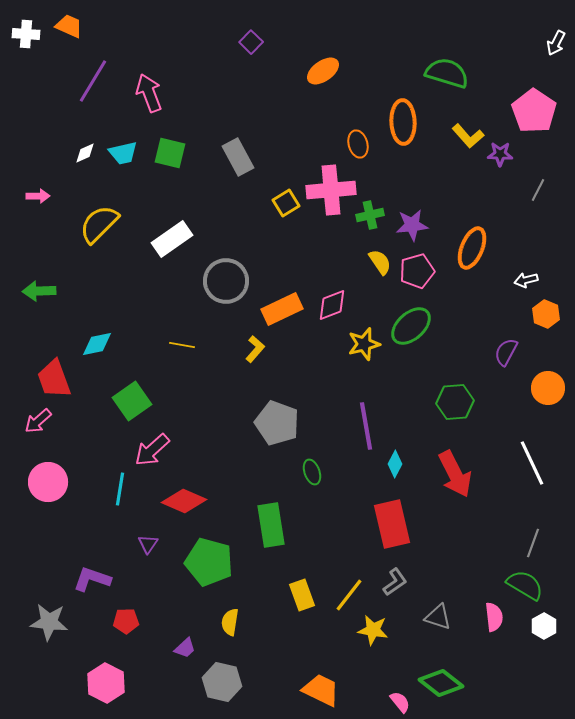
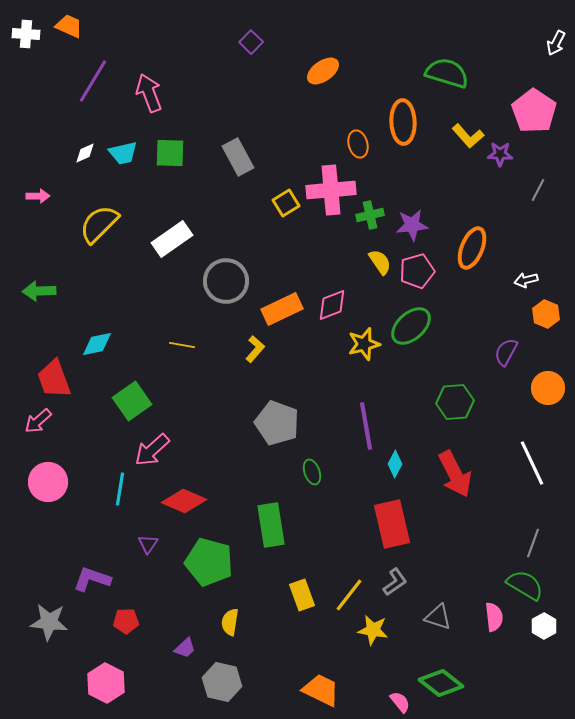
green square at (170, 153): rotated 12 degrees counterclockwise
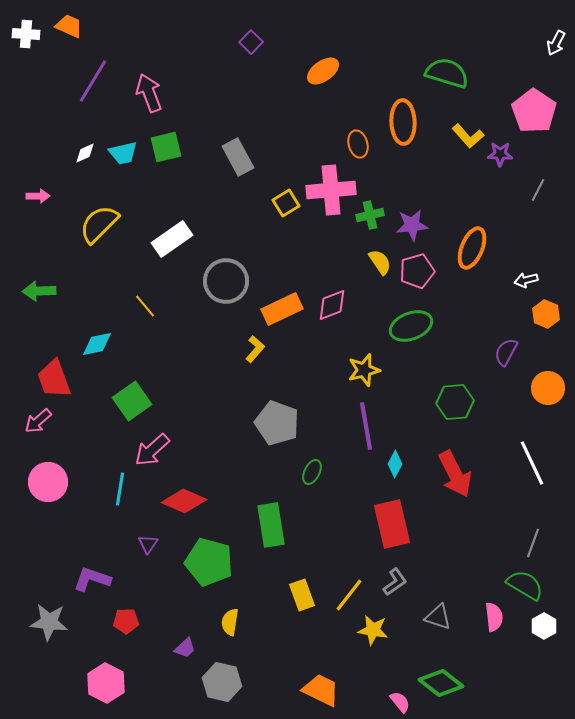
green square at (170, 153): moved 4 px left, 6 px up; rotated 16 degrees counterclockwise
green ellipse at (411, 326): rotated 21 degrees clockwise
yellow star at (364, 344): moved 26 px down
yellow line at (182, 345): moved 37 px left, 39 px up; rotated 40 degrees clockwise
green ellipse at (312, 472): rotated 45 degrees clockwise
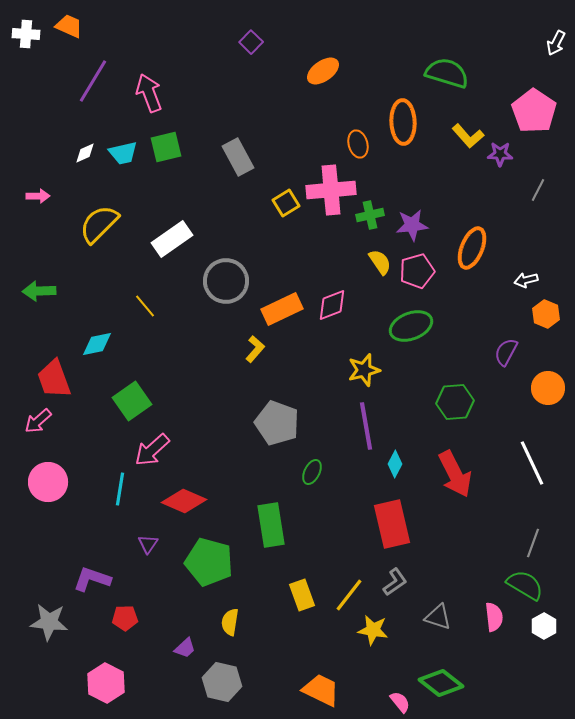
red pentagon at (126, 621): moved 1 px left, 3 px up
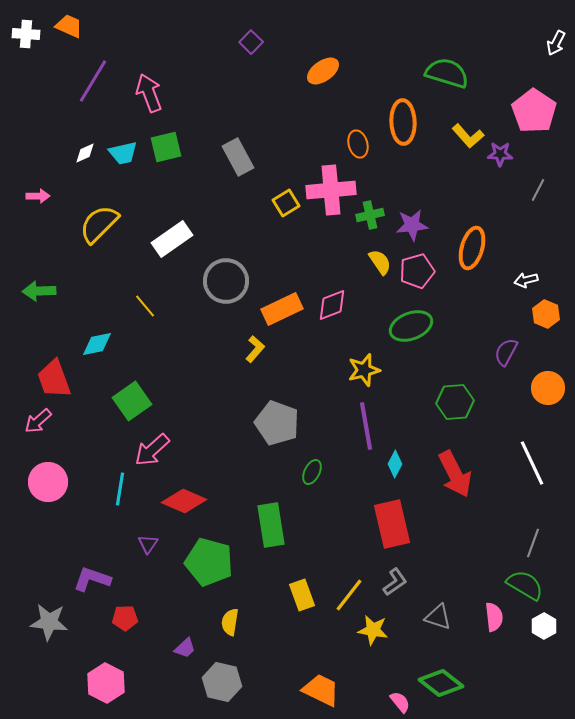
orange ellipse at (472, 248): rotated 6 degrees counterclockwise
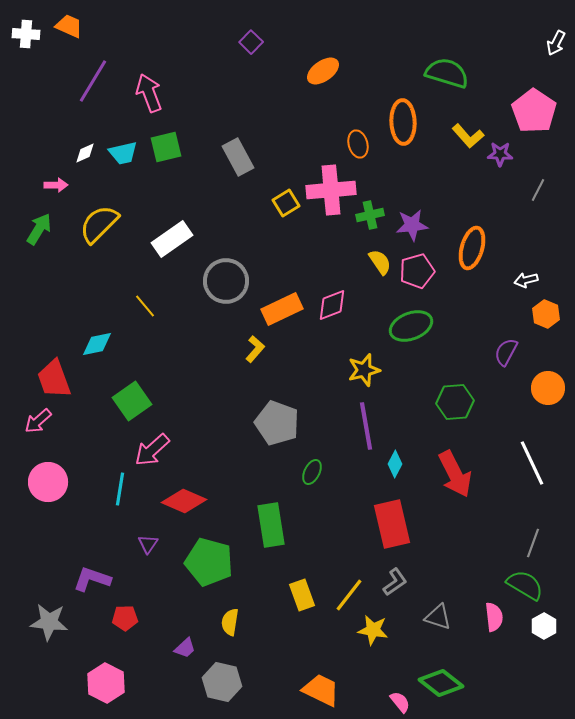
pink arrow at (38, 196): moved 18 px right, 11 px up
green arrow at (39, 291): moved 62 px up; rotated 124 degrees clockwise
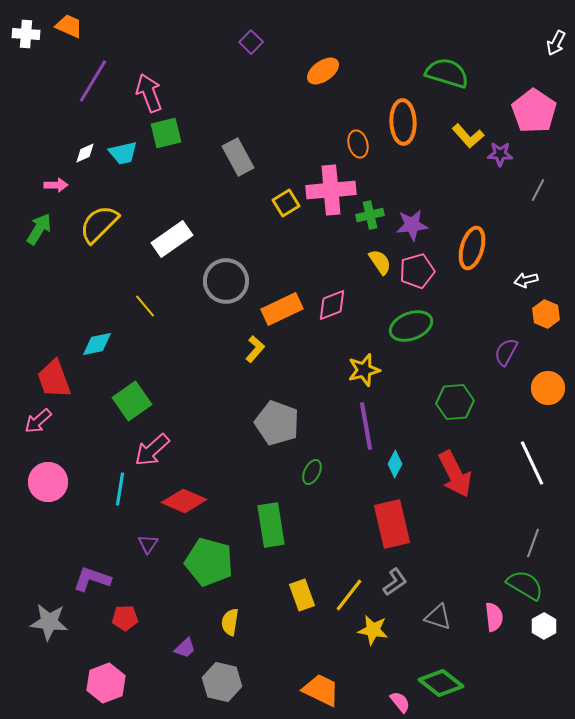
green square at (166, 147): moved 14 px up
pink hexagon at (106, 683): rotated 12 degrees clockwise
